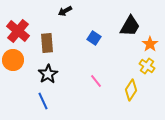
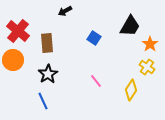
yellow cross: moved 1 px down
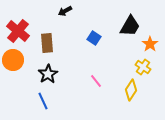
yellow cross: moved 4 px left
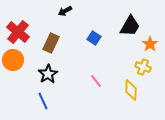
red cross: moved 1 px down
brown rectangle: moved 4 px right; rotated 30 degrees clockwise
yellow cross: rotated 14 degrees counterclockwise
yellow diamond: rotated 30 degrees counterclockwise
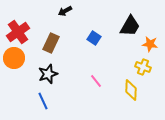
red cross: rotated 15 degrees clockwise
orange star: rotated 28 degrees counterclockwise
orange circle: moved 1 px right, 2 px up
black star: rotated 12 degrees clockwise
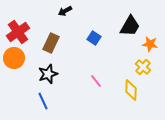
yellow cross: rotated 21 degrees clockwise
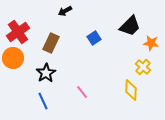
black trapezoid: rotated 15 degrees clockwise
blue square: rotated 24 degrees clockwise
orange star: moved 1 px right, 1 px up
orange circle: moved 1 px left
black star: moved 2 px left, 1 px up; rotated 12 degrees counterclockwise
pink line: moved 14 px left, 11 px down
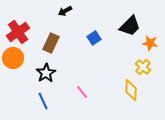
orange star: moved 1 px left
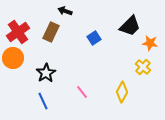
black arrow: rotated 48 degrees clockwise
brown rectangle: moved 11 px up
yellow diamond: moved 9 px left, 2 px down; rotated 25 degrees clockwise
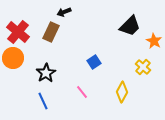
black arrow: moved 1 px left, 1 px down; rotated 40 degrees counterclockwise
red cross: rotated 15 degrees counterclockwise
blue square: moved 24 px down
orange star: moved 4 px right, 2 px up; rotated 21 degrees clockwise
